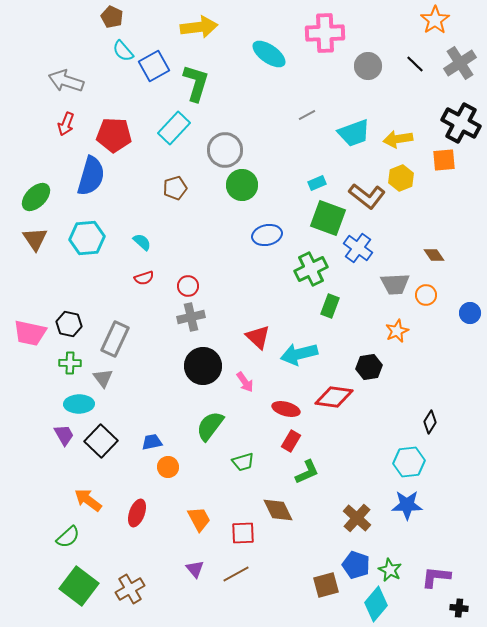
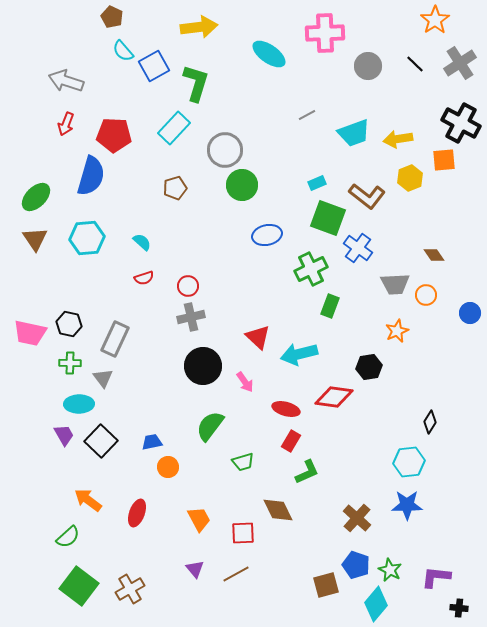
yellow hexagon at (401, 178): moved 9 px right
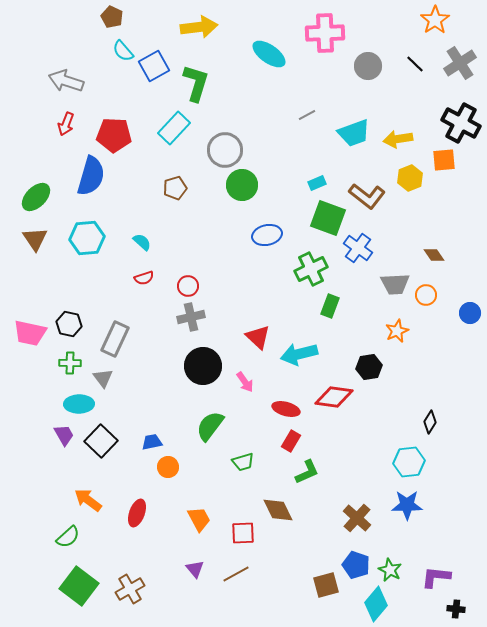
black cross at (459, 608): moved 3 px left, 1 px down
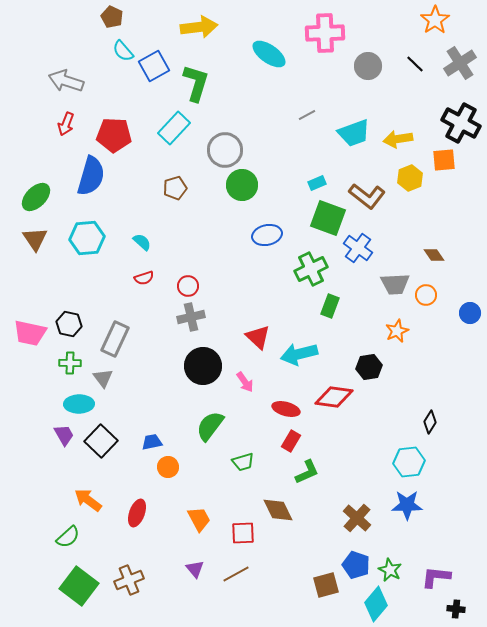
brown cross at (130, 589): moved 1 px left, 9 px up; rotated 8 degrees clockwise
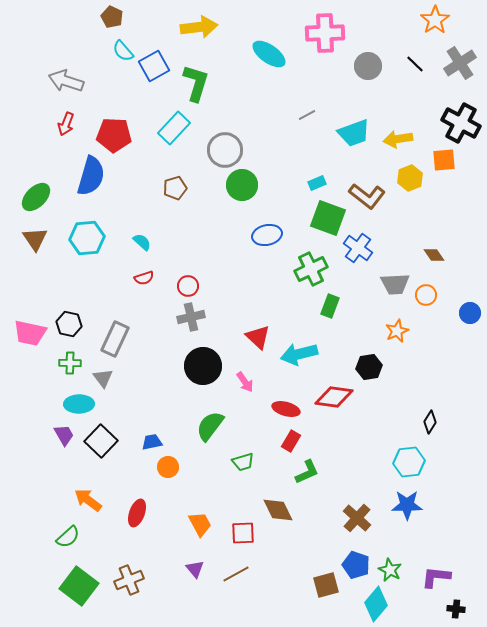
orange trapezoid at (199, 519): moved 1 px right, 5 px down
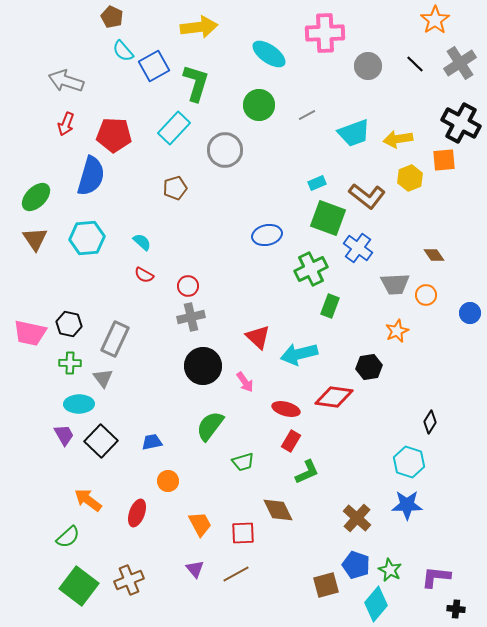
green circle at (242, 185): moved 17 px right, 80 px up
red semicircle at (144, 278): moved 3 px up; rotated 48 degrees clockwise
cyan hexagon at (409, 462): rotated 24 degrees clockwise
orange circle at (168, 467): moved 14 px down
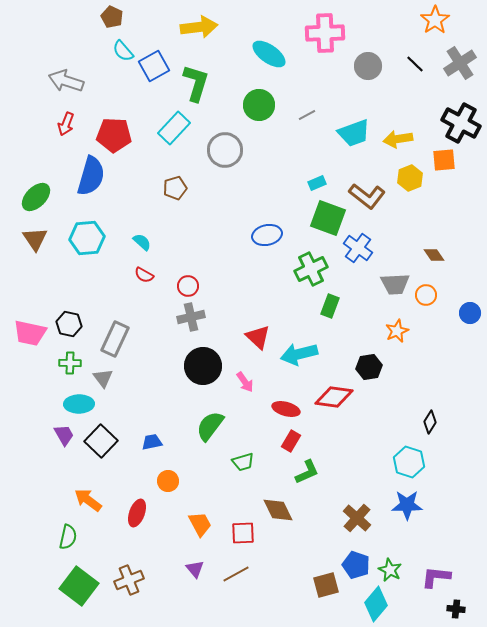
green semicircle at (68, 537): rotated 35 degrees counterclockwise
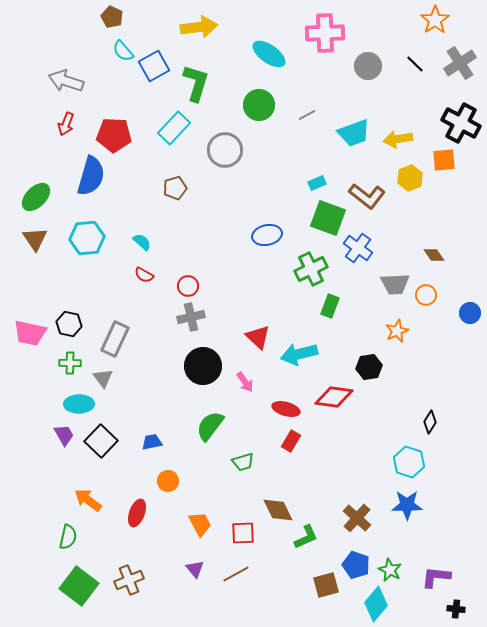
green L-shape at (307, 472): moved 1 px left, 65 px down
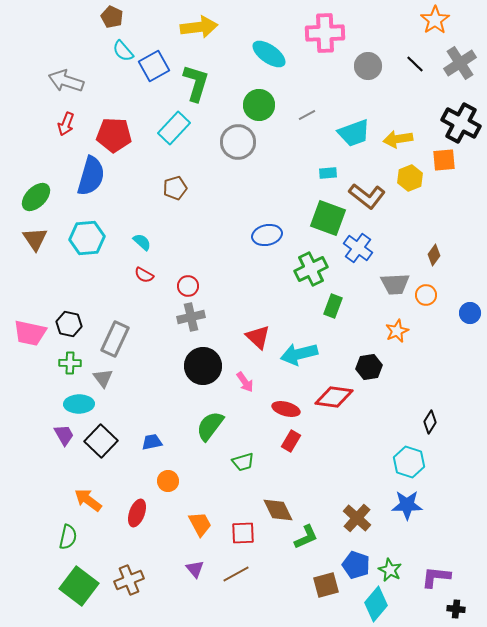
gray circle at (225, 150): moved 13 px right, 8 px up
cyan rectangle at (317, 183): moved 11 px right, 10 px up; rotated 18 degrees clockwise
brown diamond at (434, 255): rotated 70 degrees clockwise
green rectangle at (330, 306): moved 3 px right
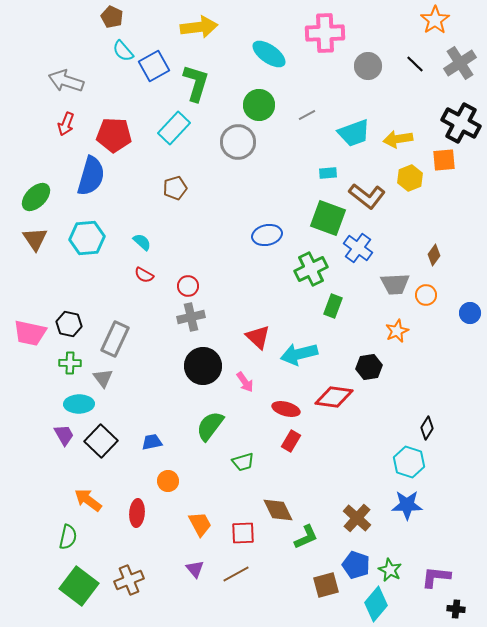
black diamond at (430, 422): moved 3 px left, 6 px down
red ellipse at (137, 513): rotated 16 degrees counterclockwise
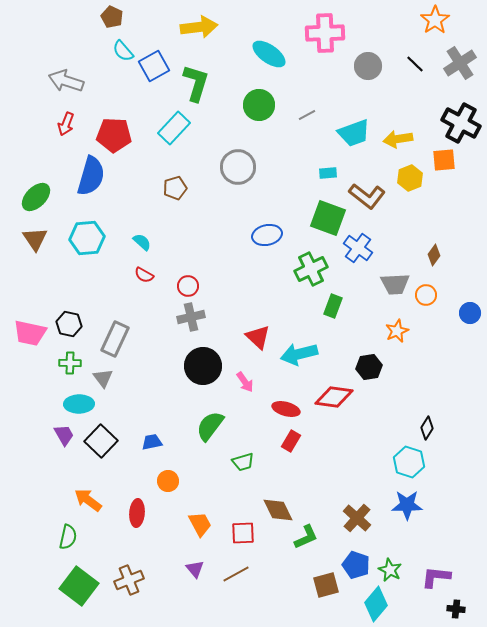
gray circle at (238, 142): moved 25 px down
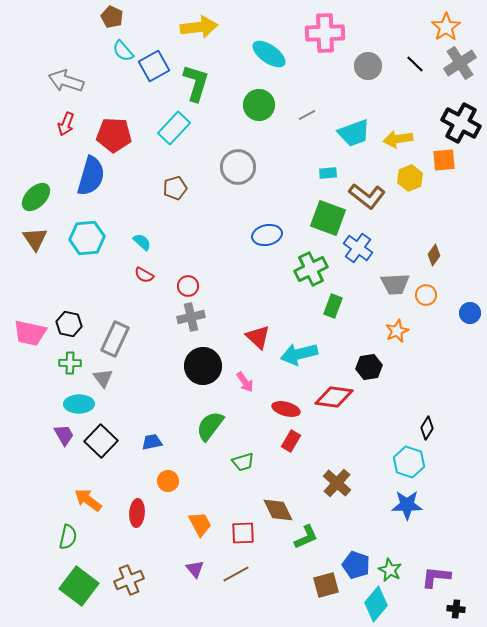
orange star at (435, 20): moved 11 px right, 7 px down
brown cross at (357, 518): moved 20 px left, 35 px up
